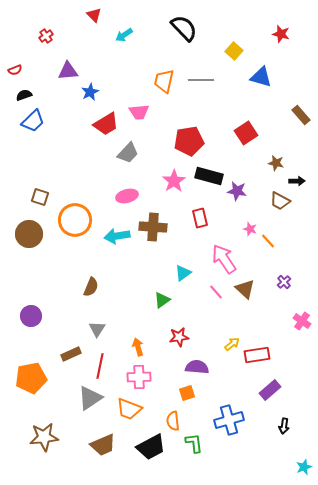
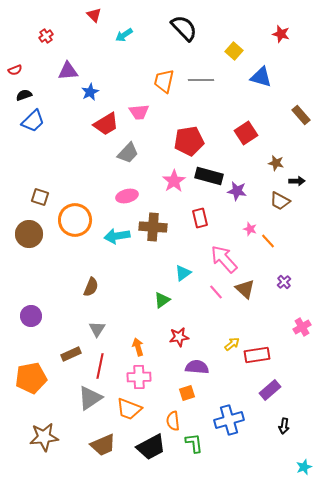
pink arrow at (224, 259): rotated 8 degrees counterclockwise
pink cross at (302, 321): moved 6 px down; rotated 24 degrees clockwise
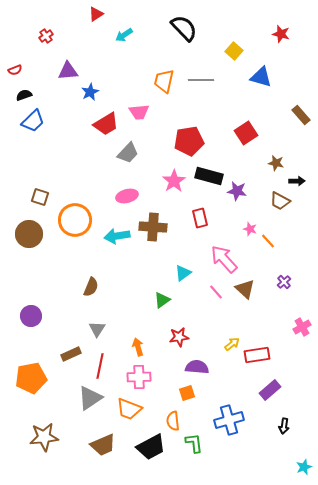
red triangle at (94, 15): moved 2 px right, 1 px up; rotated 42 degrees clockwise
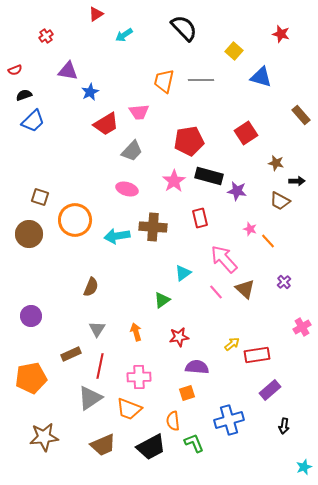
purple triangle at (68, 71): rotated 15 degrees clockwise
gray trapezoid at (128, 153): moved 4 px right, 2 px up
pink ellipse at (127, 196): moved 7 px up; rotated 30 degrees clockwise
orange arrow at (138, 347): moved 2 px left, 15 px up
green L-shape at (194, 443): rotated 15 degrees counterclockwise
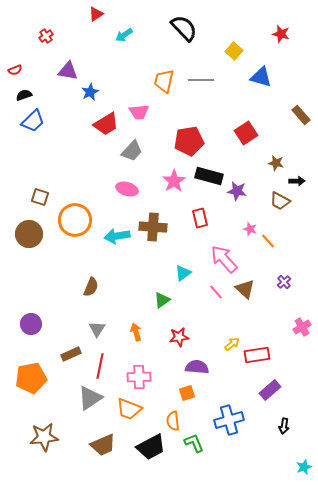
purple circle at (31, 316): moved 8 px down
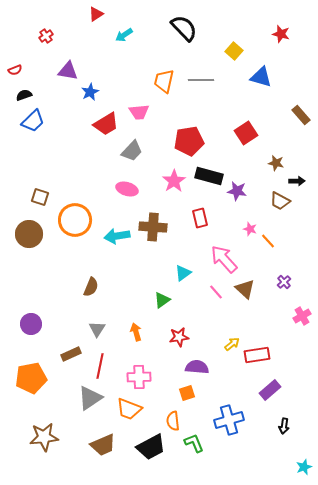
pink cross at (302, 327): moved 11 px up
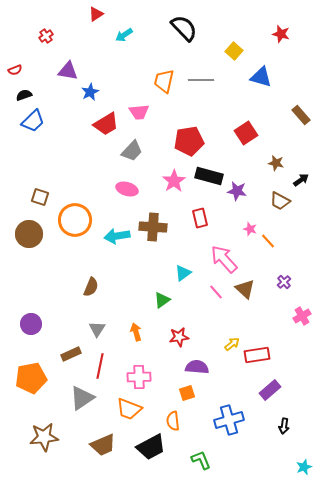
black arrow at (297, 181): moved 4 px right, 1 px up; rotated 35 degrees counterclockwise
gray triangle at (90, 398): moved 8 px left
green L-shape at (194, 443): moved 7 px right, 17 px down
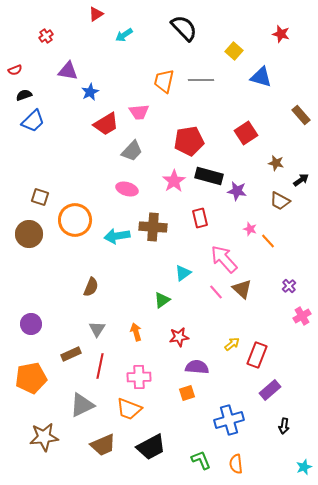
purple cross at (284, 282): moved 5 px right, 4 px down
brown triangle at (245, 289): moved 3 px left
red rectangle at (257, 355): rotated 60 degrees counterclockwise
gray triangle at (82, 398): moved 7 px down; rotated 8 degrees clockwise
orange semicircle at (173, 421): moved 63 px right, 43 px down
